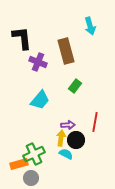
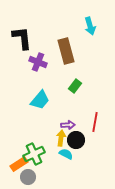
orange rectangle: rotated 18 degrees counterclockwise
gray circle: moved 3 px left, 1 px up
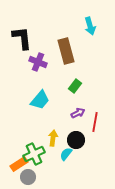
purple arrow: moved 10 px right, 12 px up; rotated 24 degrees counterclockwise
yellow arrow: moved 8 px left
cyan semicircle: rotated 80 degrees counterclockwise
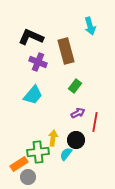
black L-shape: moved 9 px right, 1 px up; rotated 60 degrees counterclockwise
cyan trapezoid: moved 7 px left, 5 px up
green cross: moved 4 px right, 2 px up; rotated 20 degrees clockwise
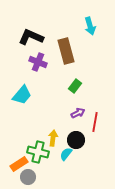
cyan trapezoid: moved 11 px left
green cross: rotated 20 degrees clockwise
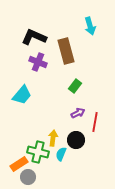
black L-shape: moved 3 px right
cyan semicircle: moved 5 px left; rotated 16 degrees counterclockwise
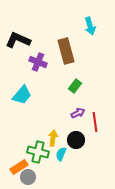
black L-shape: moved 16 px left, 3 px down
red line: rotated 18 degrees counterclockwise
orange rectangle: moved 3 px down
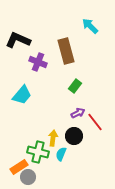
cyan arrow: rotated 150 degrees clockwise
red line: rotated 30 degrees counterclockwise
black circle: moved 2 px left, 4 px up
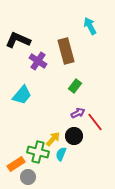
cyan arrow: rotated 18 degrees clockwise
purple cross: moved 1 px up; rotated 12 degrees clockwise
yellow arrow: moved 1 px down; rotated 35 degrees clockwise
orange rectangle: moved 3 px left, 3 px up
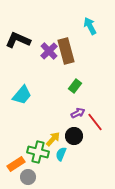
purple cross: moved 11 px right, 10 px up; rotated 12 degrees clockwise
